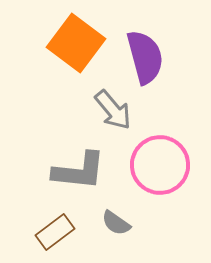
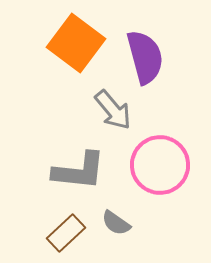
brown rectangle: moved 11 px right, 1 px down; rotated 6 degrees counterclockwise
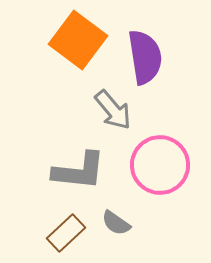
orange square: moved 2 px right, 3 px up
purple semicircle: rotated 6 degrees clockwise
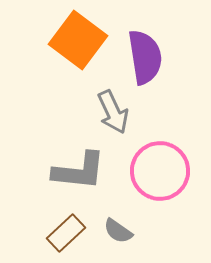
gray arrow: moved 2 px down; rotated 15 degrees clockwise
pink circle: moved 6 px down
gray semicircle: moved 2 px right, 8 px down
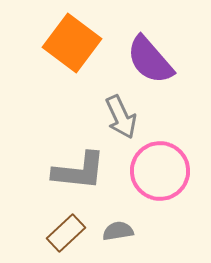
orange square: moved 6 px left, 3 px down
purple semicircle: moved 5 px right, 3 px down; rotated 148 degrees clockwise
gray arrow: moved 8 px right, 5 px down
gray semicircle: rotated 136 degrees clockwise
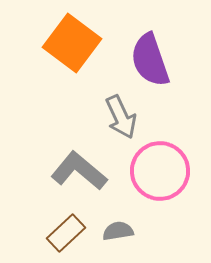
purple semicircle: rotated 22 degrees clockwise
gray L-shape: rotated 146 degrees counterclockwise
